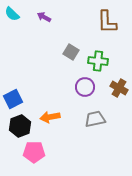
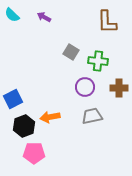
cyan semicircle: moved 1 px down
brown cross: rotated 30 degrees counterclockwise
gray trapezoid: moved 3 px left, 3 px up
black hexagon: moved 4 px right
pink pentagon: moved 1 px down
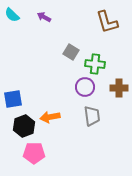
brown L-shape: rotated 15 degrees counterclockwise
green cross: moved 3 px left, 3 px down
blue square: rotated 18 degrees clockwise
gray trapezoid: rotated 95 degrees clockwise
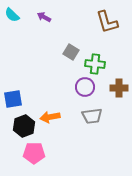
gray trapezoid: rotated 90 degrees clockwise
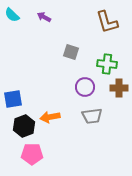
gray square: rotated 14 degrees counterclockwise
green cross: moved 12 px right
pink pentagon: moved 2 px left, 1 px down
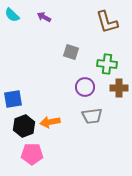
orange arrow: moved 5 px down
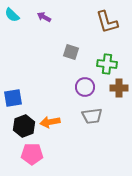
blue square: moved 1 px up
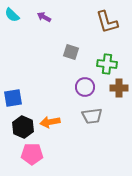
black hexagon: moved 1 px left, 1 px down; rotated 15 degrees counterclockwise
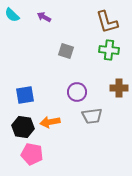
gray square: moved 5 px left, 1 px up
green cross: moved 2 px right, 14 px up
purple circle: moved 8 px left, 5 px down
blue square: moved 12 px right, 3 px up
black hexagon: rotated 15 degrees counterclockwise
pink pentagon: rotated 10 degrees clockwise
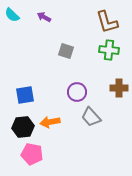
gray trapezoid: moved 1 px left, 1 px down; rotated 55 degrees clockwise
black hexagon: rotated 15 degrees counterclockwise
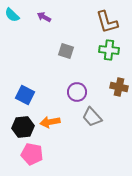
brown cross: moved 1 px up; rotated 12 degrees clockwise
blue square: rotated 36 degrees clockwise
gray trapezoid: moved 1 px right
